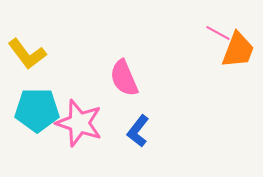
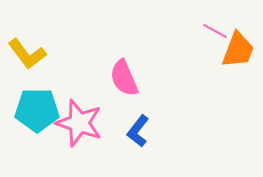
pink line: moved 3 px left, 2 px up
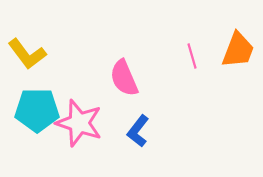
pink line: moved 23 px left, 25 px down; rotated 45 degrees clockwise
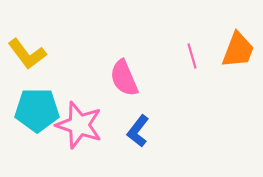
pink star: moved 2 px down
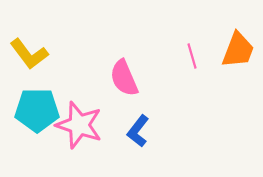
yellow L-shape: moved 2 px right
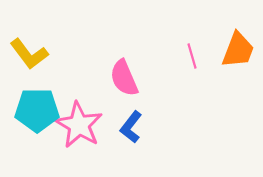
pink star: rotated 12 degrees clockwise
blue L-shape: moved 7 px left, 4 px up
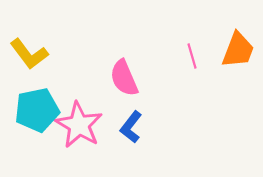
cyan pentagon: rotated 12 degrees counterclockwise
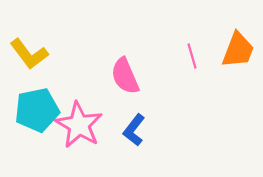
pink semicircle: moved 1 px right, 2 px up
blue L-shape: moved 3 px right, 3 px down
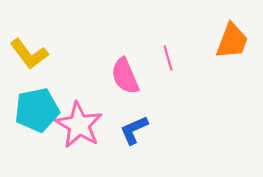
orange trapezoid: moved 6 px left, 9 px up
pink line: moved 24 px left, 2 px down
blue L-shape: rotated 28 degrees clockwise
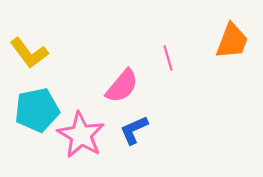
yellow L-shape: moved 1 px up
pink semicircle: moved 3 px left, 10 px down; rotated 117 degrees counterclockwise
pink star: moved 2 px right, 10 px down
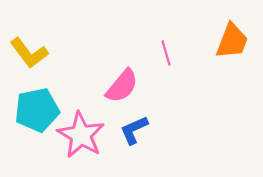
pink line: moved 2 px left, 5 px up
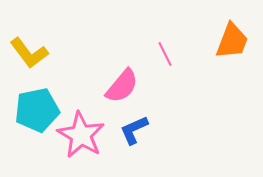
pink line: moved 1 px left, 1 px down; rotated 10 degrees counterclockwise
